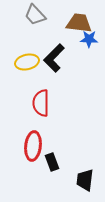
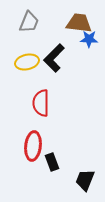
gray trapezoid: moved 6 px left, 7 px down; rotated 115 degrees counterclockwise
black trapezoid: rotated 15 degrees clockwise
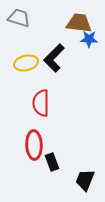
gray trapezoid: moved 10 px left, 4 px up; rotated 95 degrees counterclockwise
yellow ellipse: moved 1 px left, 1 px down
red ellipse: moved 1 px right, 1 px up; rotated 8 degrees counterclockwise
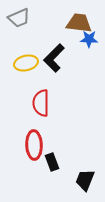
gray trapezoid: rotated 140 degrees clockwise
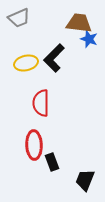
blue star: rotated 18 degrees clockwise
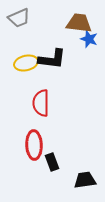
black L-shape: moved 2 px left, 1 px down; rotated 128 degrees counterclockwise
black trapezoid: rotated 60 degrees clockwise
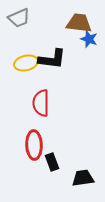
black trapezoid: moved 2 px left, 2 px up
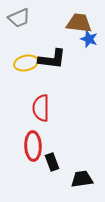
red semicircle: moved 5 px down
red ellipse: moved 1 px left, 1 px down
black trapezoid: moved 1 px left, 1 px down
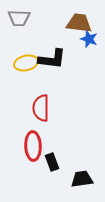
gray trapezoid: rotated 25 degrees clockwise
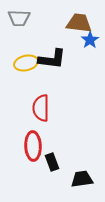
blue star: moved 1 px right, 1 px down; rotated 18 degrees clockwise
